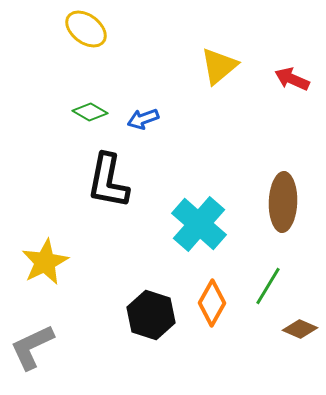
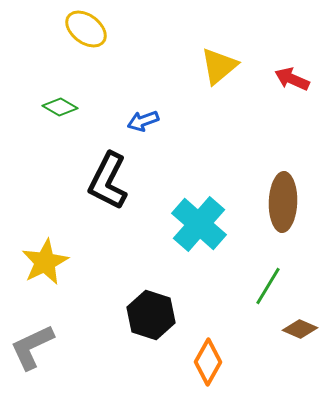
green diamond: moved 30 px left, 5 px up
blue arrow: moved 2 px down
black L-shape: rotated 16 degrees clockwise
orange diamond: moved 4 px left, 59 px down
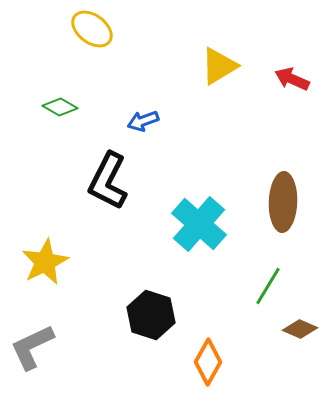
yellow ellipse: moved 6 px right
yellow triangle: rotated 9 degrees clockwise
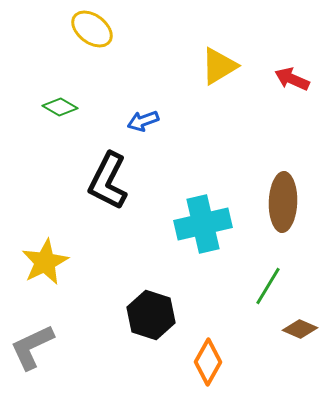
cyan cross: moved 4 px right; rotated 36 degrees clockwise
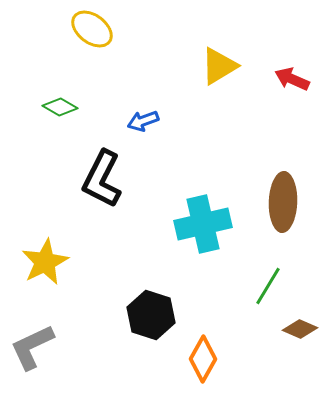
black L-shape: moved 6 px left, 2 px up
orange diamond: moved 5 px left, 3 px up
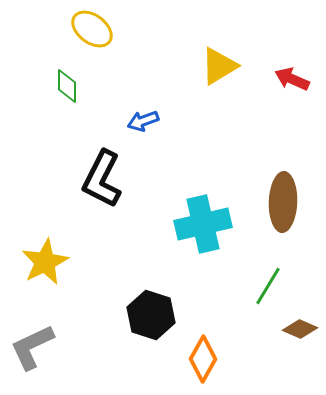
green diamond: moved 7 px right, 21 px up; rotated 60 degrees clockwise
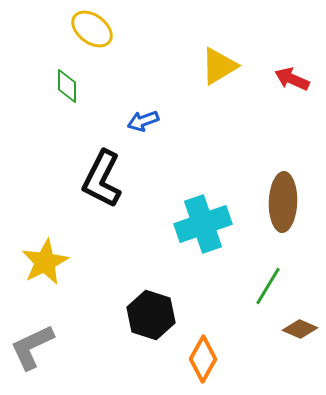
cyan cross: rotated 6 degrees counterclockwise
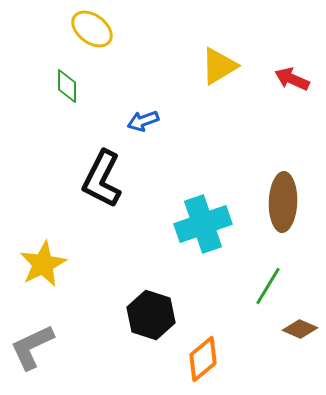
yellow star: moved 2 px left, 2 px down
orange diamond: rotated 21 degrees clockwise
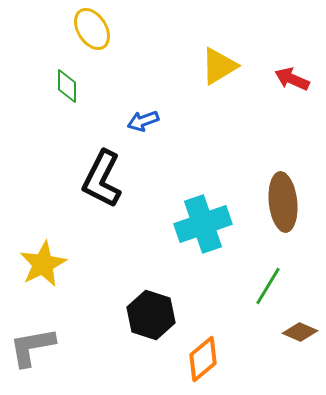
yellow ellipse: rotated 21 degrees clockwise
brown ellipse: rotated 8 degrees counterclockwise
brown diamond: moved 3 px down
gray L-shape: rotated 15 degrees clockwise
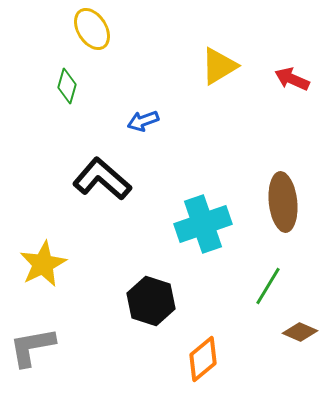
green diamond: rotated 16 degrees clockwise
black L-shape: rotated 104 degrees clockwise
black hexagon: moved 14 px up
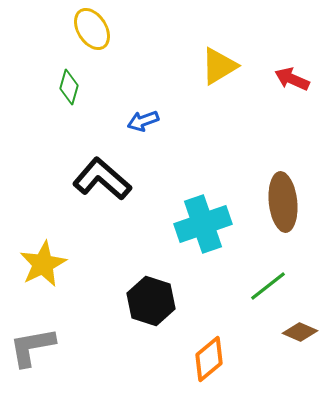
green diamond: moved 2 px right, 1 px down
green line: rotated 21 degrees clockwise
orange diamond: moved 6 px right
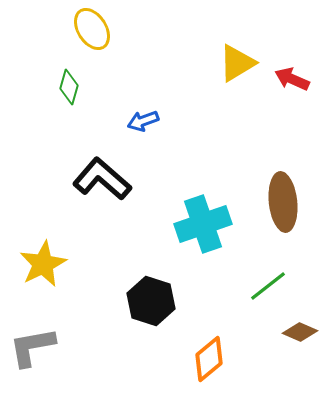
yellow triangle: moved 18 px right, 3 px up
